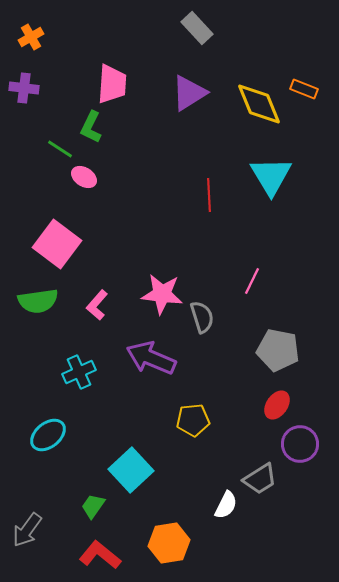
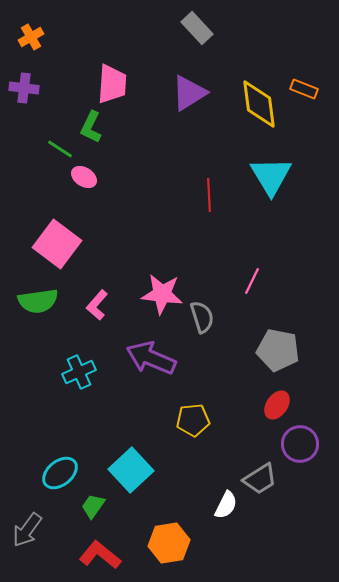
yellow diamond: rotated 15 degrees clockwise
cyan ellipse: moved 12 px right, 38 px down
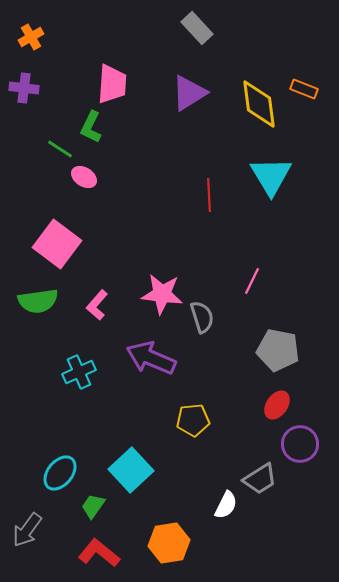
cyan ellipse: rotated 12 degrees counterclockwise
red L-shape: moved 1 px left, 2 px up
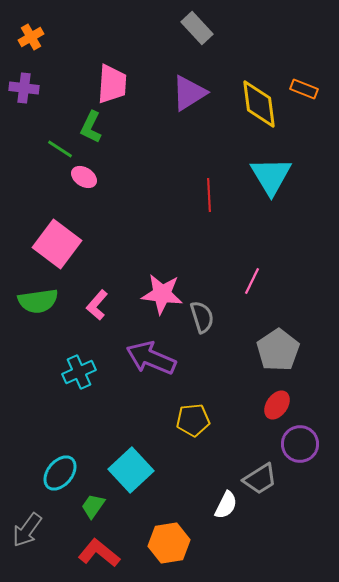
gray pentagon: rotated 27 degrees clockwise
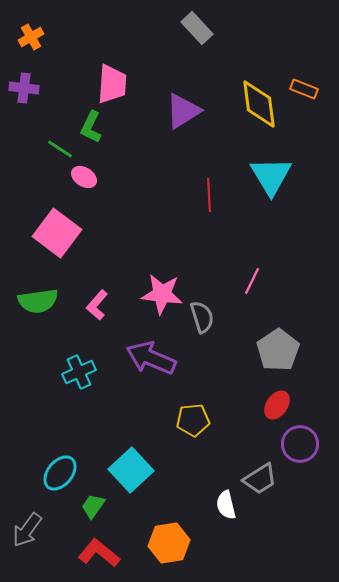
purple triangle: moved 6 px left, 18 px down
pink square: moved 11 px up
white semicircle: rotated 140 degrees clockwise
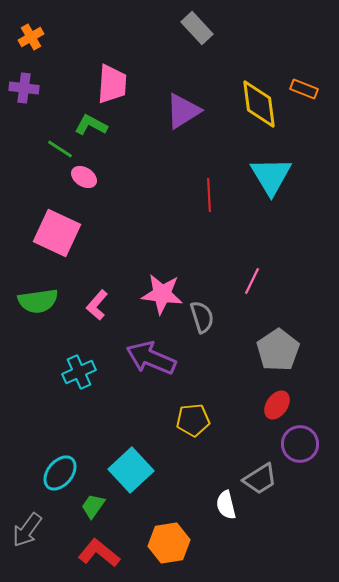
green L-shape: moved 2 px up; rotated 92 degrees clockwise
pink square: rotated 12 degrees counterclockwise
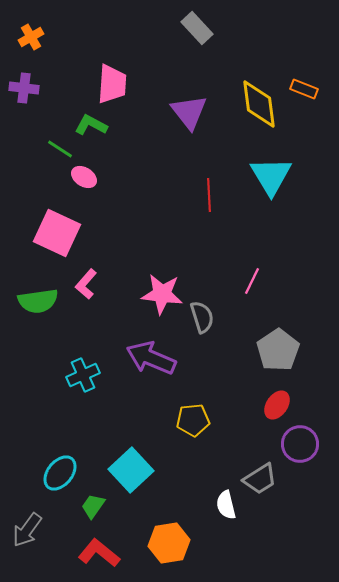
purple triangle: moved 6 px right, 1 px down; rotated 36 degrees counterclockwise
pink L-shape: moved 11 px left, 21 px up
cyan cross: moved 4 px right, 3 px down
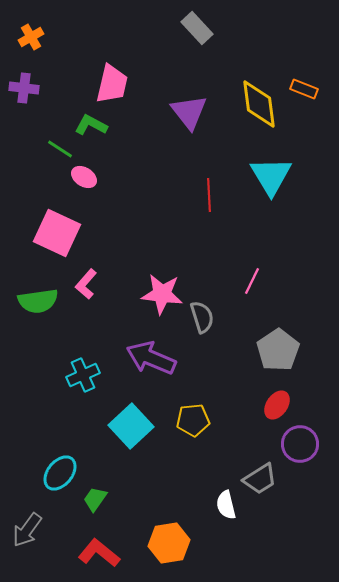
pink trapezoid: rotated 9 degrees clockwise
cyan square: moved 44 px up
green trapezoid: moved 2 px right, 7 px up
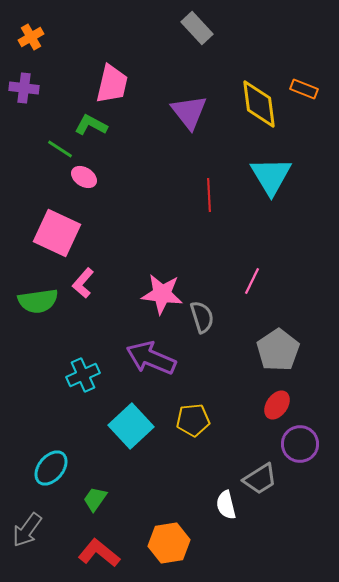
pink L-shape: moved 3 px left, 1 px up
cyan ellipse: moved 9 px left, 5 px up
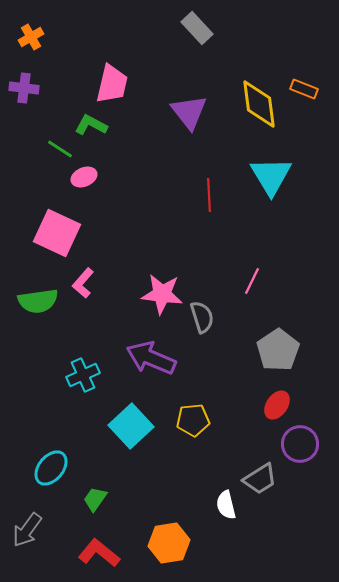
pink ellipse: rotated 55 degrees counterclockwise
